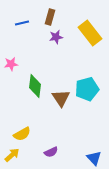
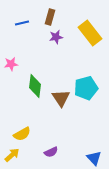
cyan pentagon: moved 1 px left, 1 px up
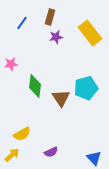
blue line: rotated 40 degrees counterclockwise
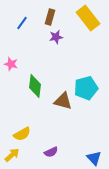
yellow rectangle: moved 2 px left, 15 px up
pink star: rotated 24 degrees clockwise
brown triangle: moved 2 px right, 3 px down; rotated 42 degrees counterclockwise
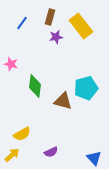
yellow rectangle: moved 7 px left, 8 px down
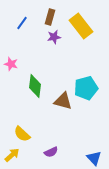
purple star: moved 2 px left
yellow semicircle: rotated 72 degrees clockwise
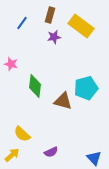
brown rectangle: moved 2 px up
yellow rectangle: rotated 15 degrees counterclockwise
